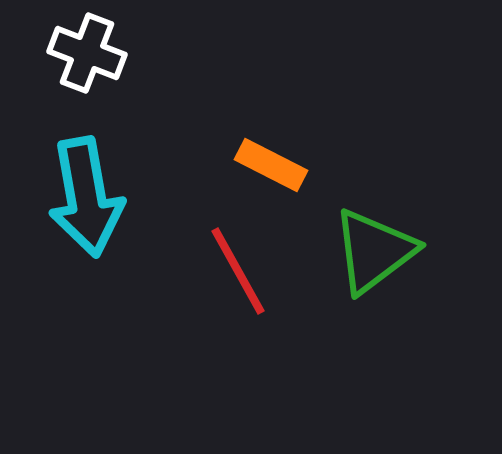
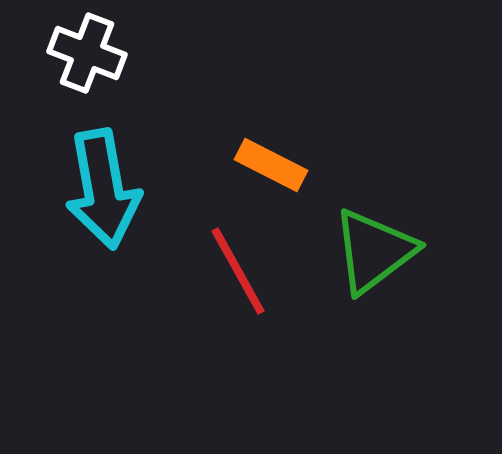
cyan arrow: moved 17 px right, 8 px up
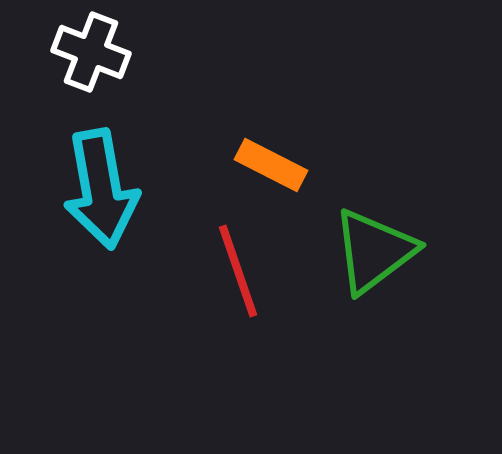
white cross: moved 4 px right, 1 px up
cyan arrow: moved 2 px left
red line: rotated 10 degrees clockwise
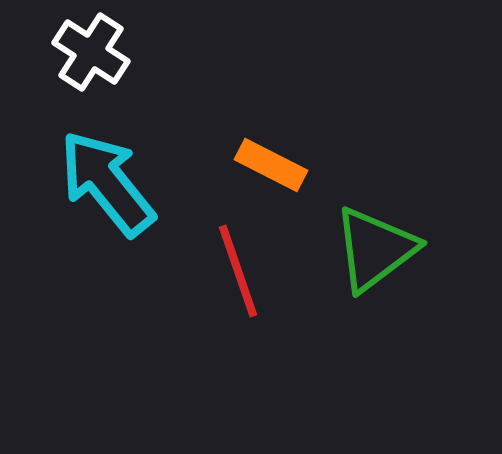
white cross: rotated 12 degrees clockwise
cyan arrow: moved 6 px right, 6 px up; rotated 151 degrees clockwise
green triangle: moved 1 px right, 2 px up
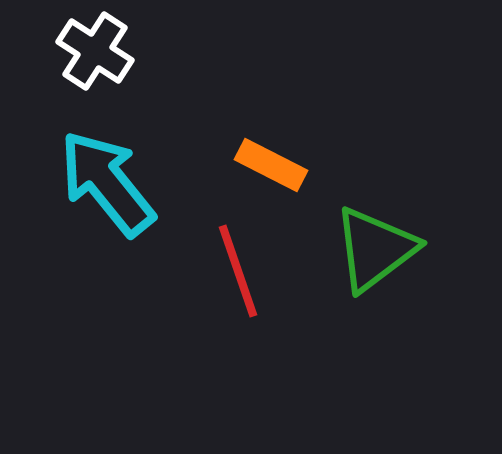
white cross: moved 4 px right, 1 px up
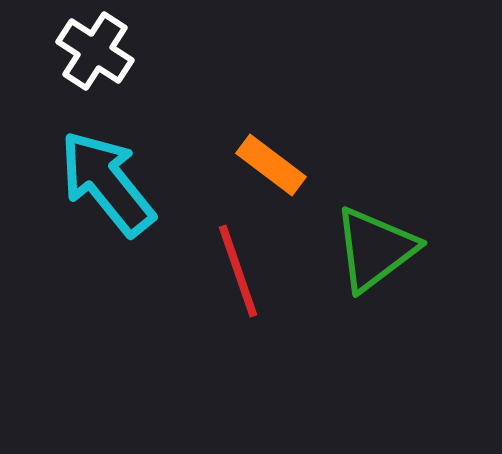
orange rectangle: rotated 10 degrees clockwise
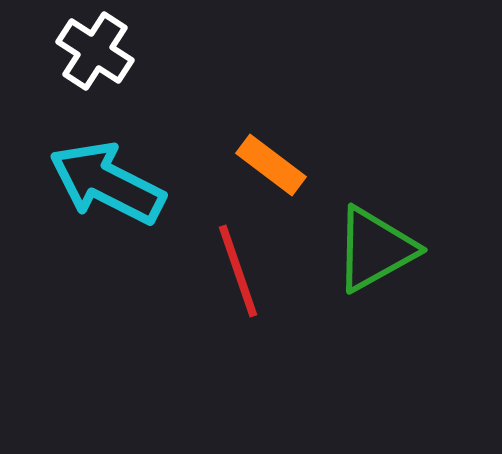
cyan arrow: rotated 24 degrees counterclockwise
green triangle: rotated 8 degrees clockwise
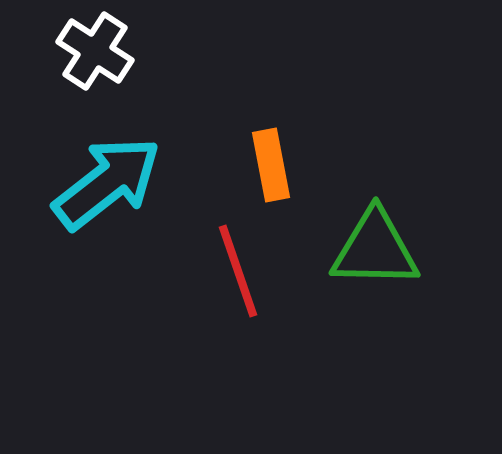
orange rectangle: rotated 42 degrees clockwise
cyan arrow: rotated 115 degrees clockwise
green triangle: rotated 30 degrees clockwise
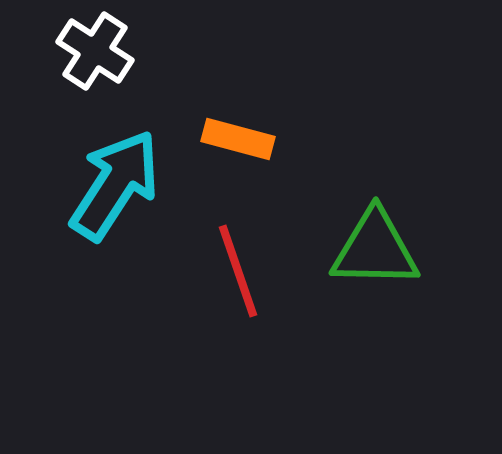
orange rectangle: moved 33 px left, 26 px up; rotated 64 degrees counterclockwise
cyan arrow: moved 8 px right, 2 px down; rotated 19 degrees counterclockwise
